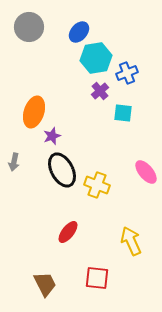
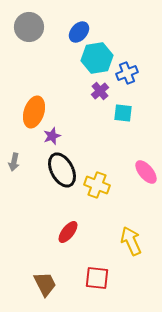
cyan hexagon: moved 1 px right
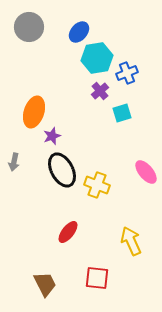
cyan square: moved 1 px left; rotated 24 degrees counterclockwise
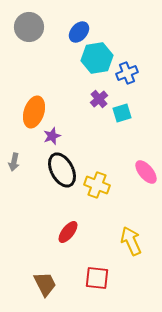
purple cross: moved 1 px left, 8 px down
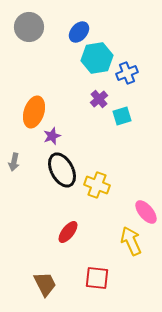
cyan square: moved 3 px down
pink ellipse: moved 40 px down
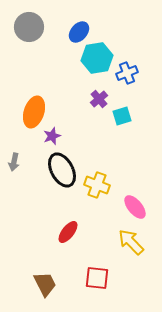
pink ellipse: moved 11 px left, 5 px up
yellow arrow: moved 1 px down; rotated 20 degrees counterclockwise
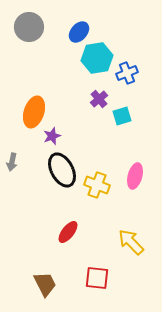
gray arrow: moved 2 px left
pink ellipse: moved 31 px up; rotated 55 degrees clockwise
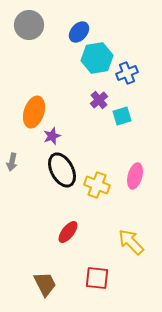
gray circle: moved 2 px up
purple cross: moved 1 px down
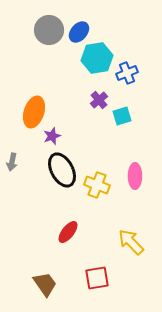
gray circle: moved 20 px right, 5 px down
pink ellipse: rotated 15 degrees counterclockwise
red square: rotated 15 degrees counterclockwise
brown trapezoid: rotated 8 degrees counterclockwise
